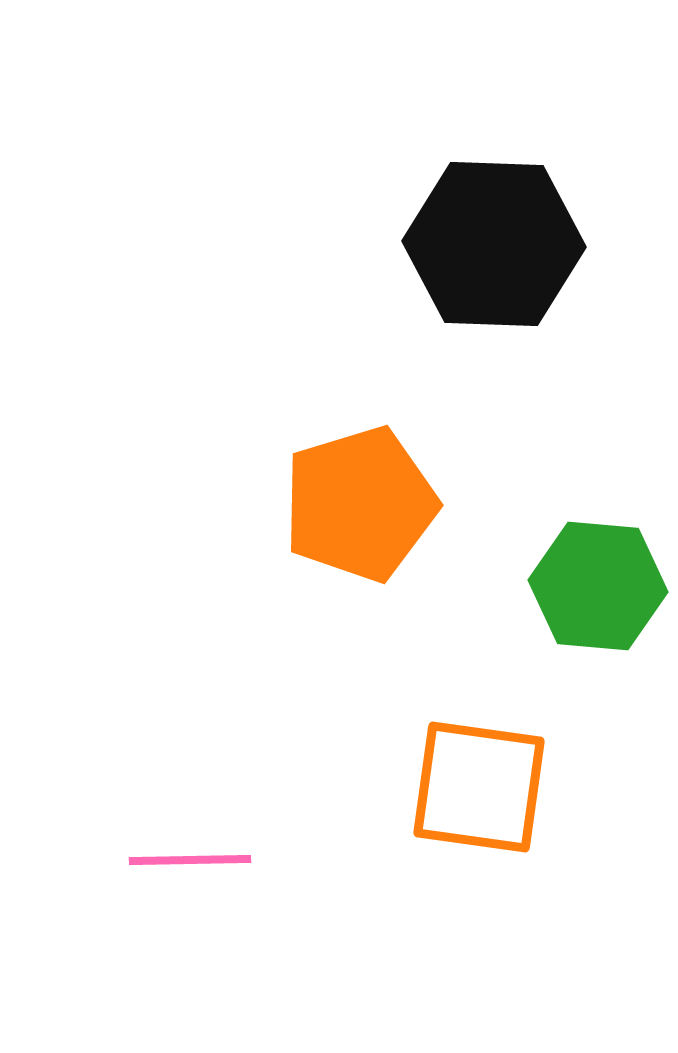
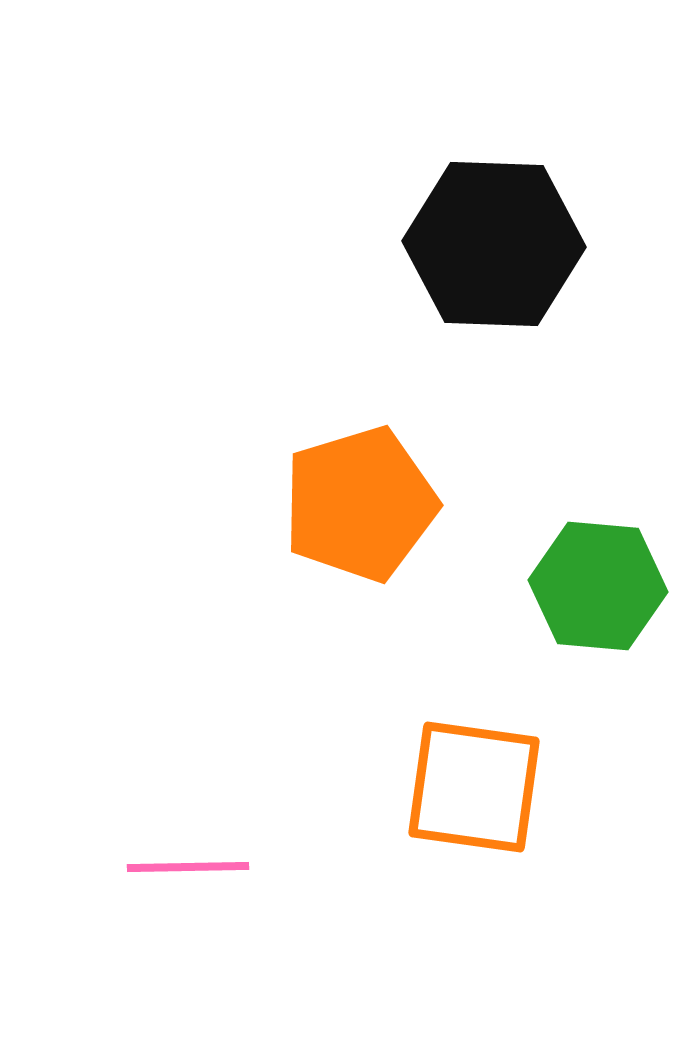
orange square: moved 5 px left
pink line: moved 2 px left, 7 px down
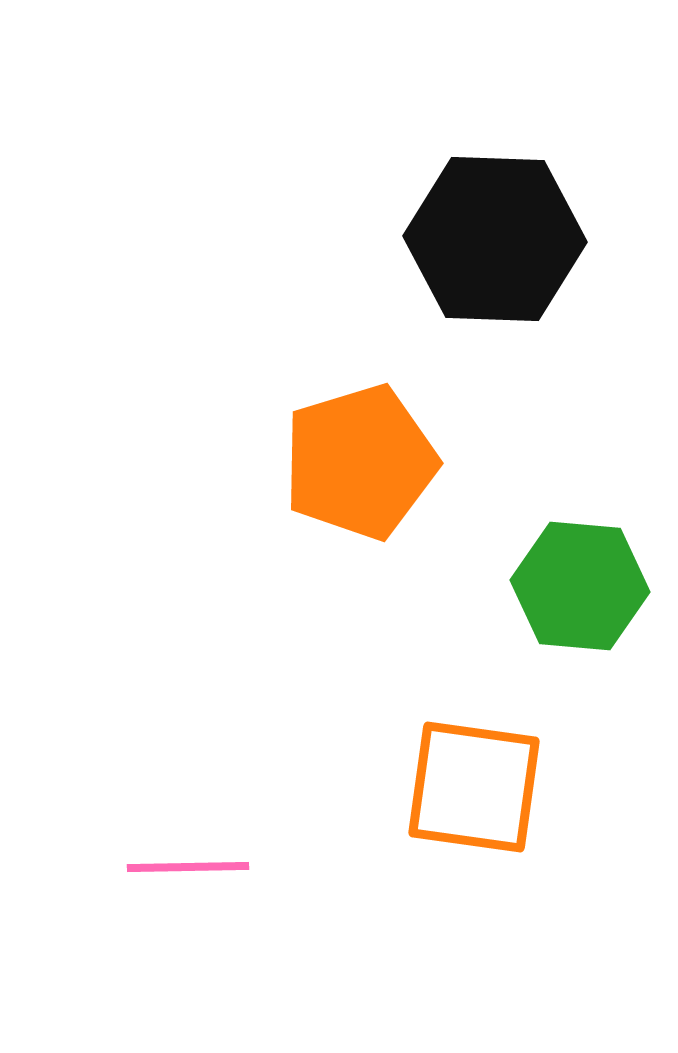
black hexagon: moved 1 px right, 5 px up
orange pentagon: moved 42 px up
green hexagon: moved 18 px left
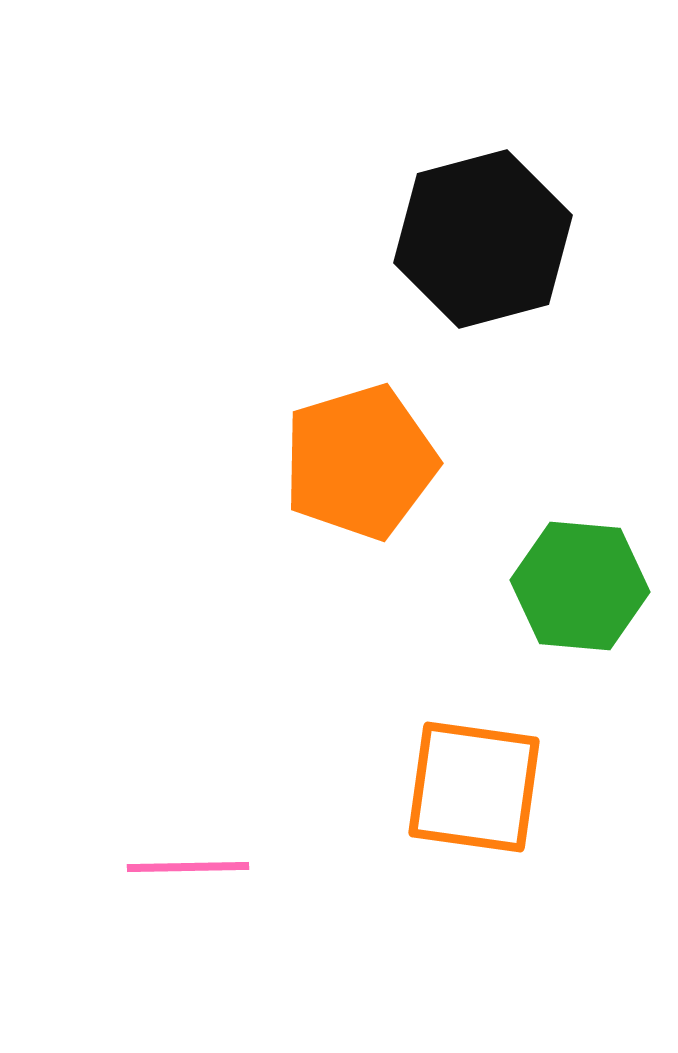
black hexagon: moved 12 px left; rotated 17 degrees counterclockwise
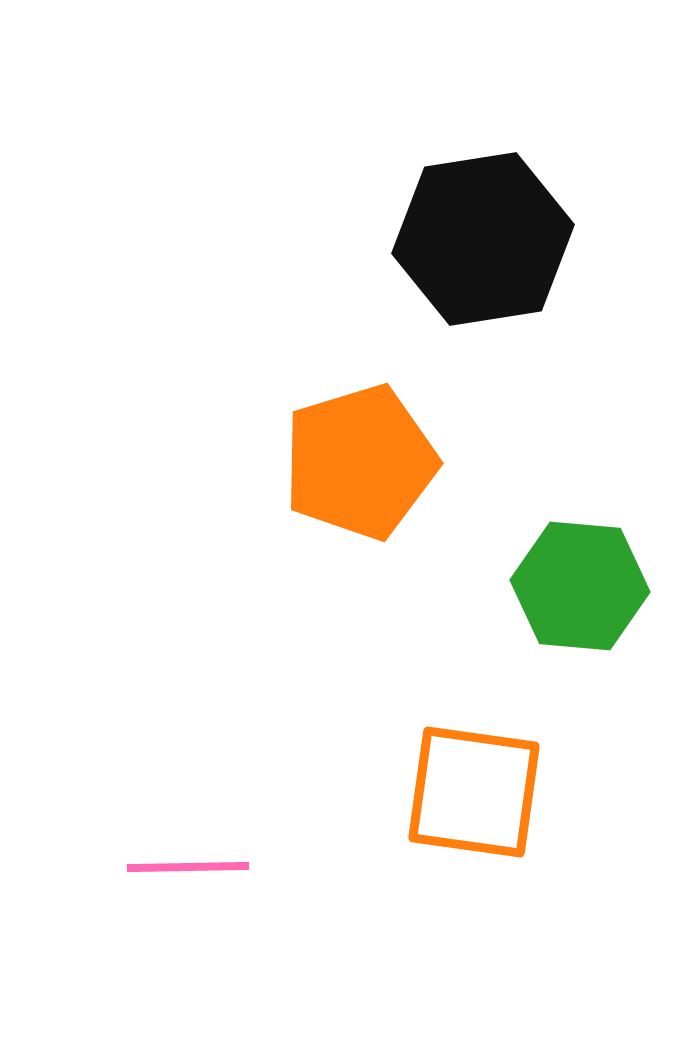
black hexagon: rotated 6 degrees clockwise
orange square: moved 5 px down
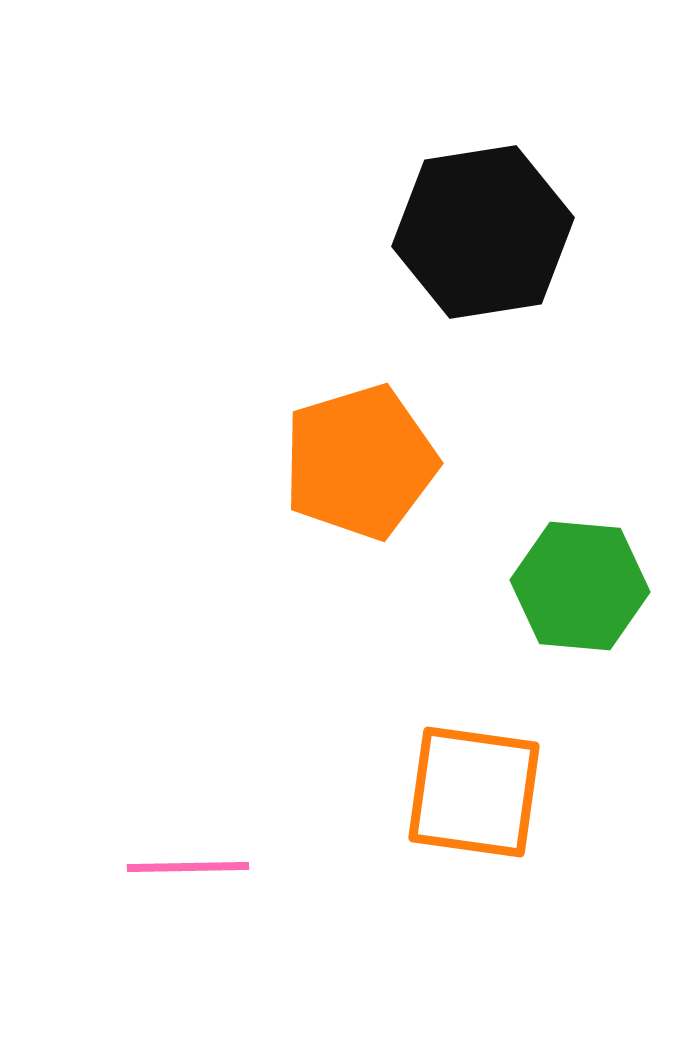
black hexagon: moved 7 px up
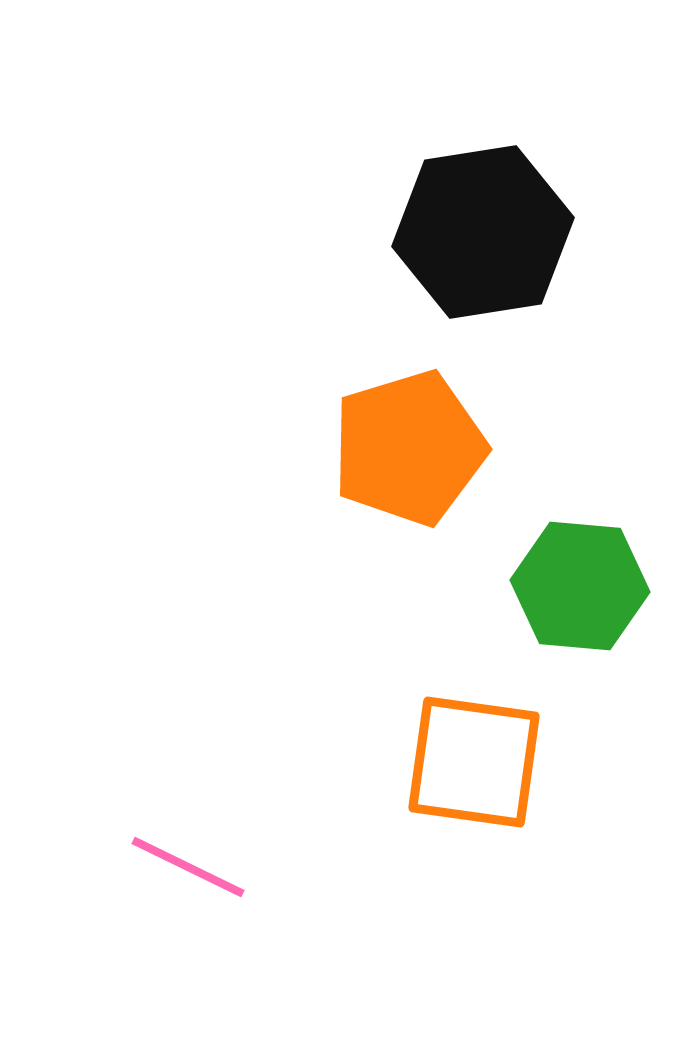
orange pentagon: moved 49 px right, 14 px up
orange square: moved 30 px up
pink line: rotated 27 degrees clockwise
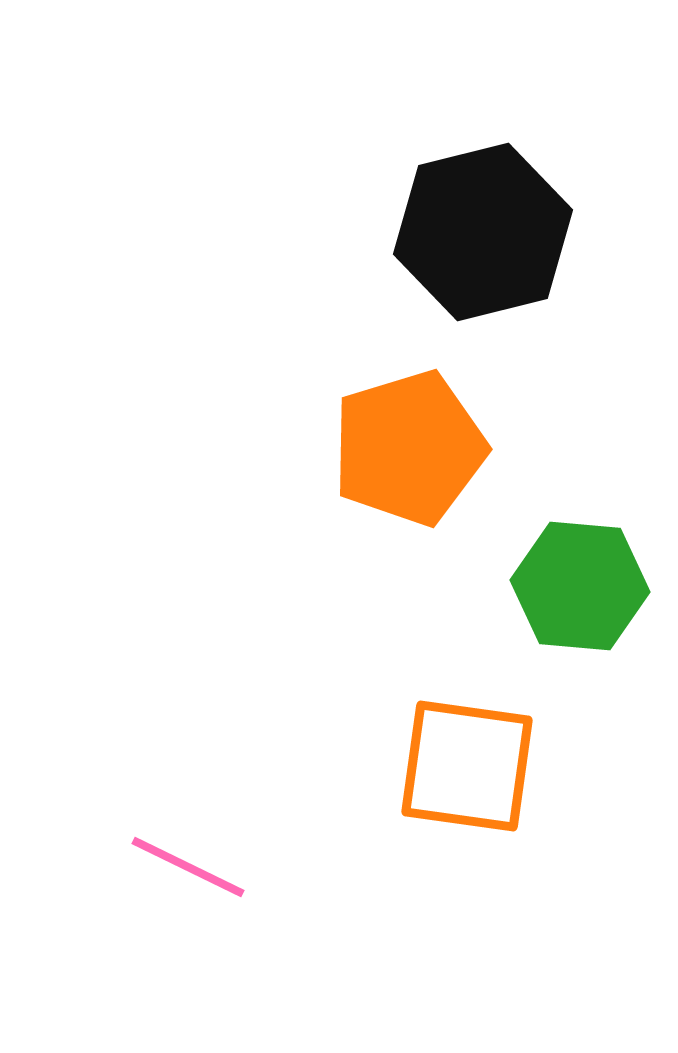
black hexagon: rotated 5 degrees counterclockwise
orange square: moved 7 px left, 4 px down
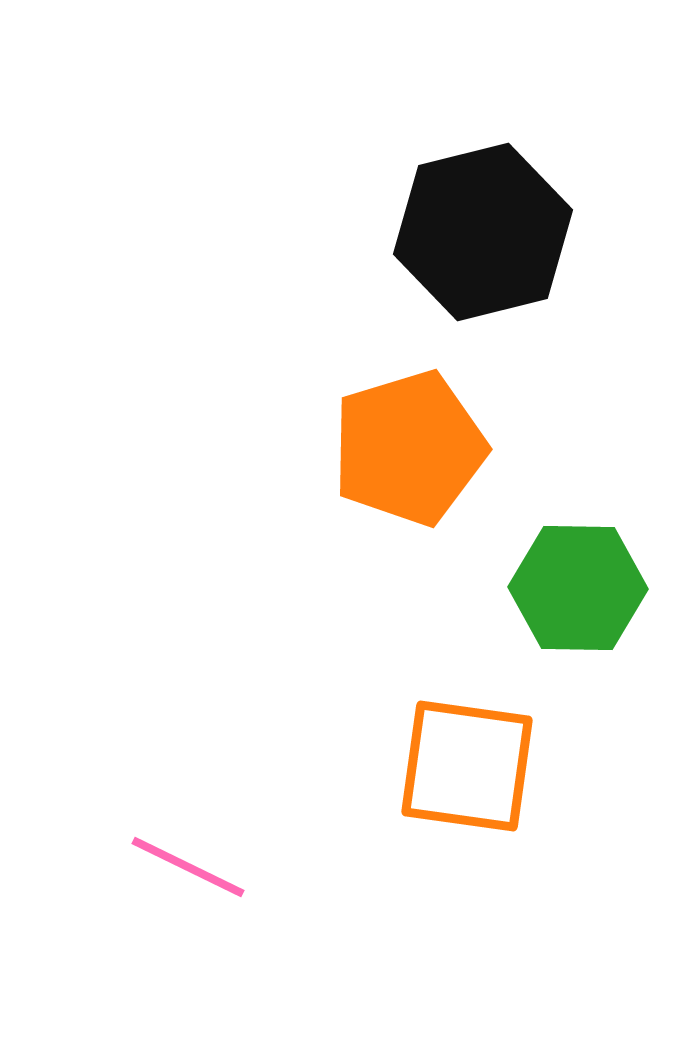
green hexagon: moved 2 px left, 2 px down; rotated 4 degrees counterclockwise
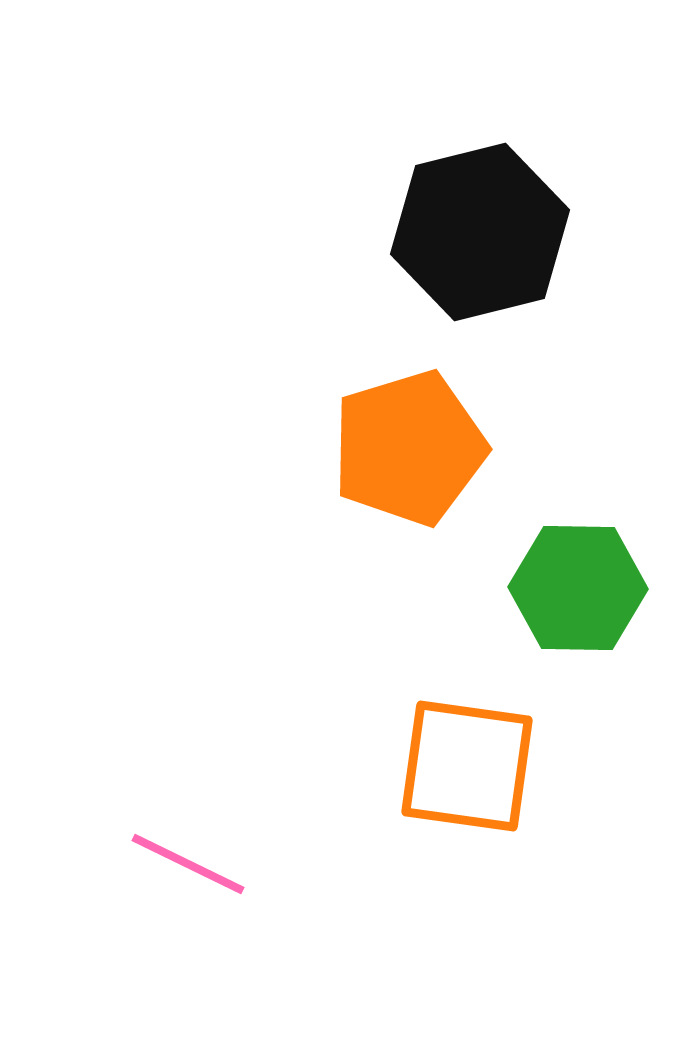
black hexagon: moved 3 px left
pink line: moved 3 px up
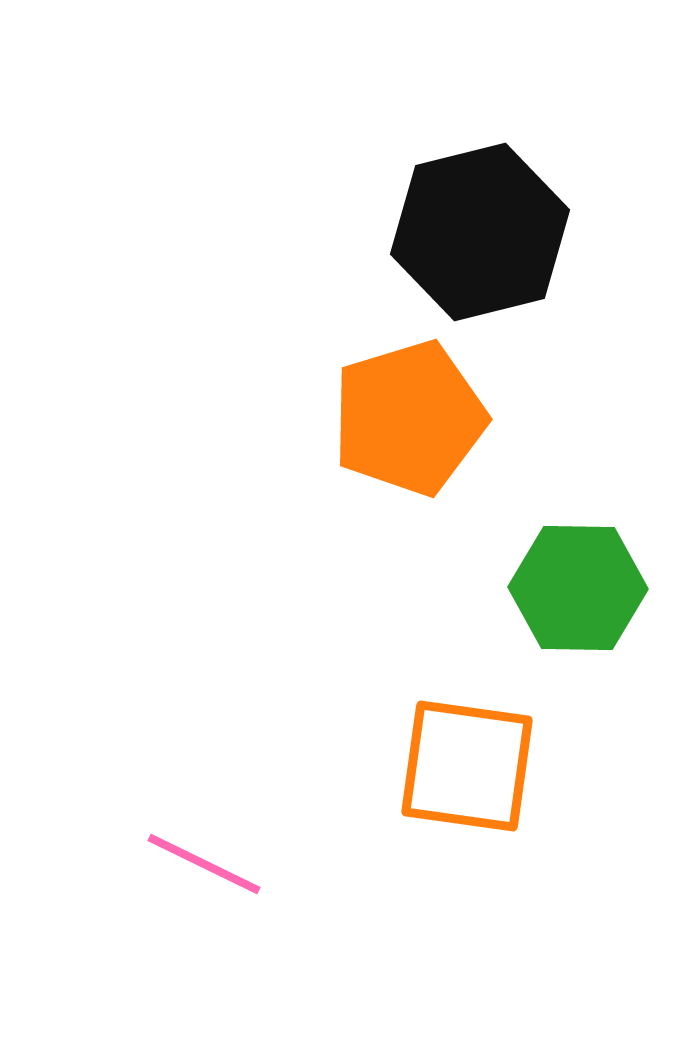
orange pentagon: moved 30 px up
pink line: moved 16 px right
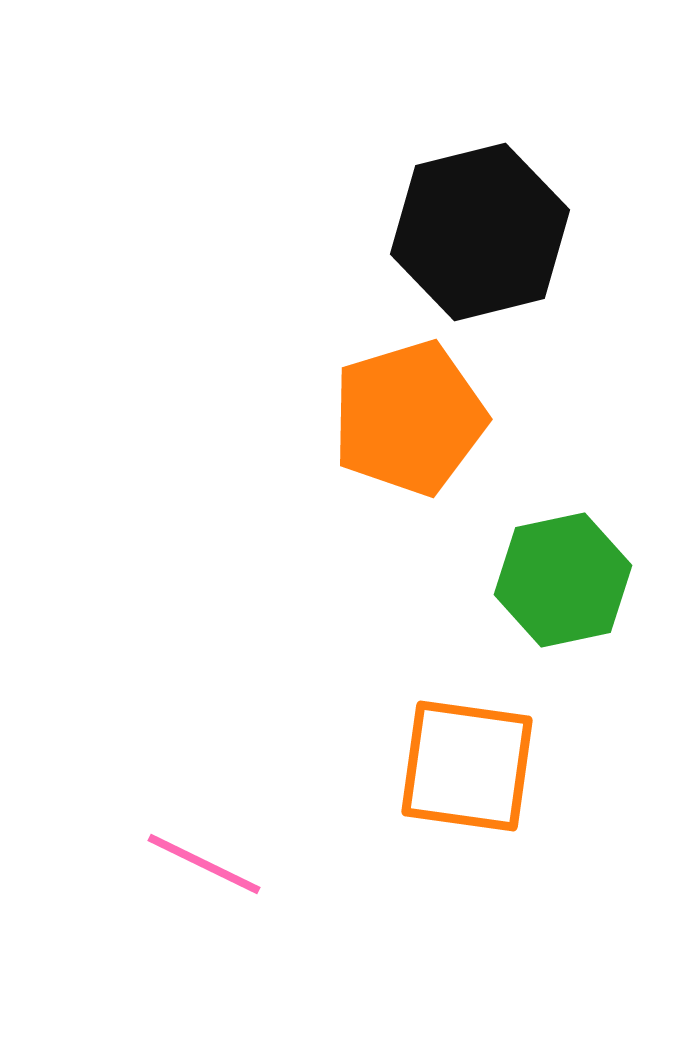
green hexagon: moved 15 px left, 8 px up; rotated 13 degrees counterclockwise
